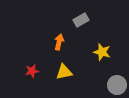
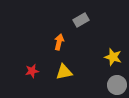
yellow star: moved 11 px right, 5 px down
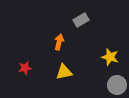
yellow star: moved 3 px left
red star: moved 7 px left, 3 px up
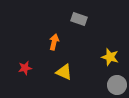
gray rectangle: moved 2 px left, 1 px up; rotated 49 degrees clockwise
orange arrow: moved 5 px left
yellow triangle: rotated 36 degrees clockwise
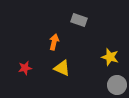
gray rectangle: moved 1 px down
yellow triangle: moved 2 px left, 4 px up
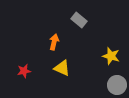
gray rectangle: rotated 21 degrees clockwise
yellow star: moved 1 px right, 1 px up
red star: moved 1 px left, 3 px down
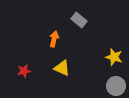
orange arrow: moved 3 px up
yellow star: moved 3 px right, 1 px down
gray circle: moved 1 px left, 1 px down
